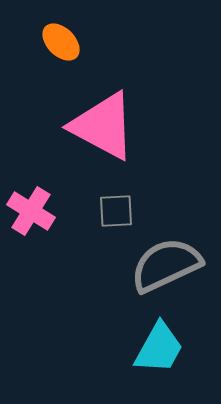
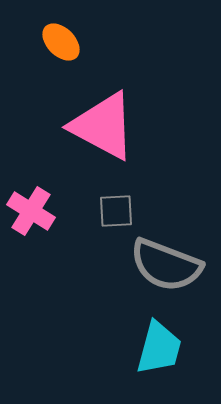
gray semicircle: rotated 134 degrees counterclockwise
cyan trapezoid: rotated 14 degrees counterclockwise
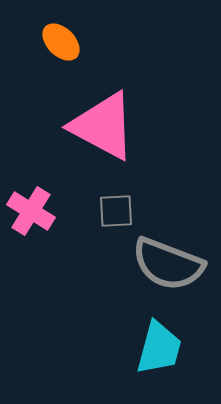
gray semicircle: moved 2 px right, 1 px up
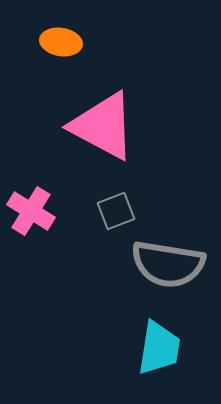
orange ellipse: rotated 36 degrees counterclockwise
gray square: rotated 18 degrees counterclockwise
gray semicircle: rotated 12 degrees counterclockwise
cyan trapezoid: rotated 6 degrees counterclockwise
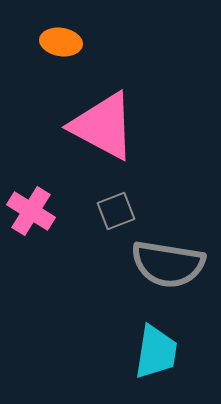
cyan trapezoid: moved 3 px left, 4 px down
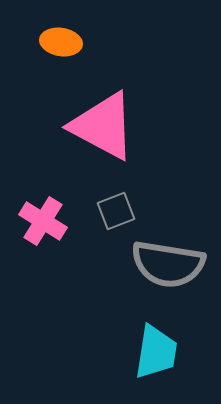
pink cross: moved 12 px right, 10 px down
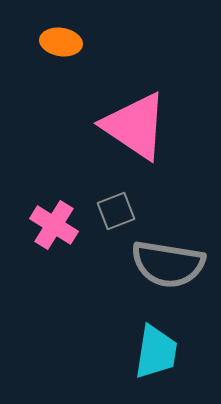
pink triangle: moved 32 px right; rotated 6 degrees clockwise
pink cross: moved 11 px right, 4 px down
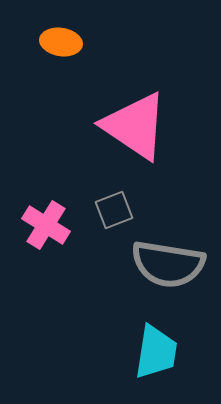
gray square: moved 2 px left, 1 px up
pink cross: moved 8 px left
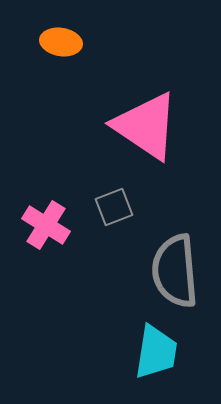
pink triangle: moved 11 px right
gray square: moved 3 px up
gray semicircle: moved 7 px right, 7 px down; rotated 76 degrees clockwise
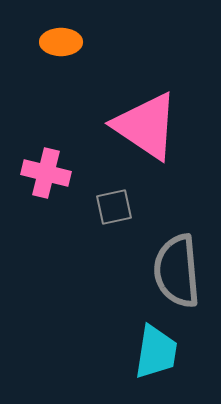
orange ellipse: rotated 9 degrees counterclockwise
gray square: rotated 9 degrees clockwise
pink cross: moved 52 px up; rotated 18 degrees counterclockwise
gray semicircle: moved 2 px right
